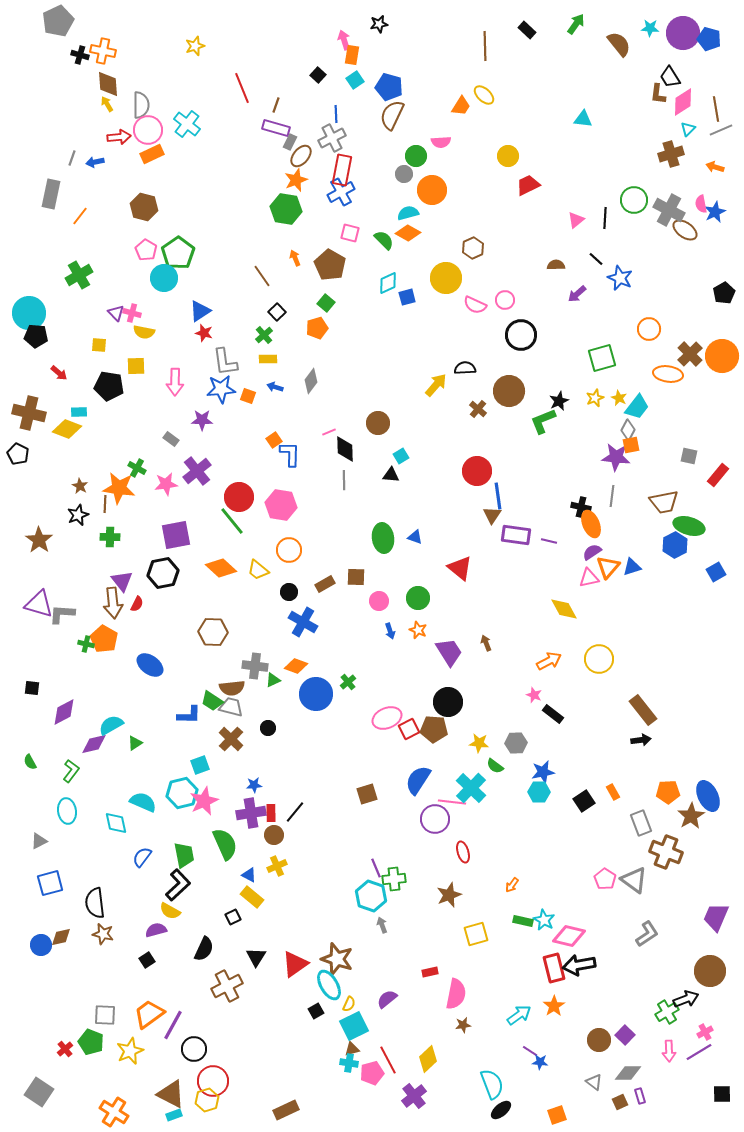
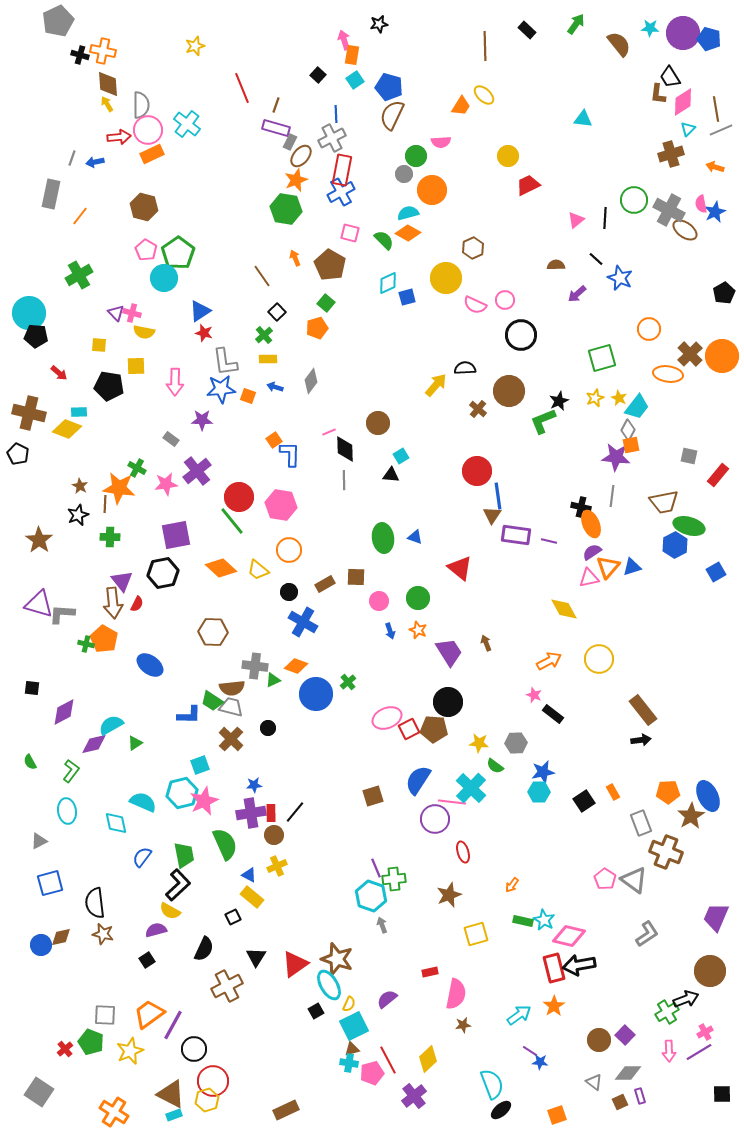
brown square at (367, 794): moved 6 px right, 2 px down
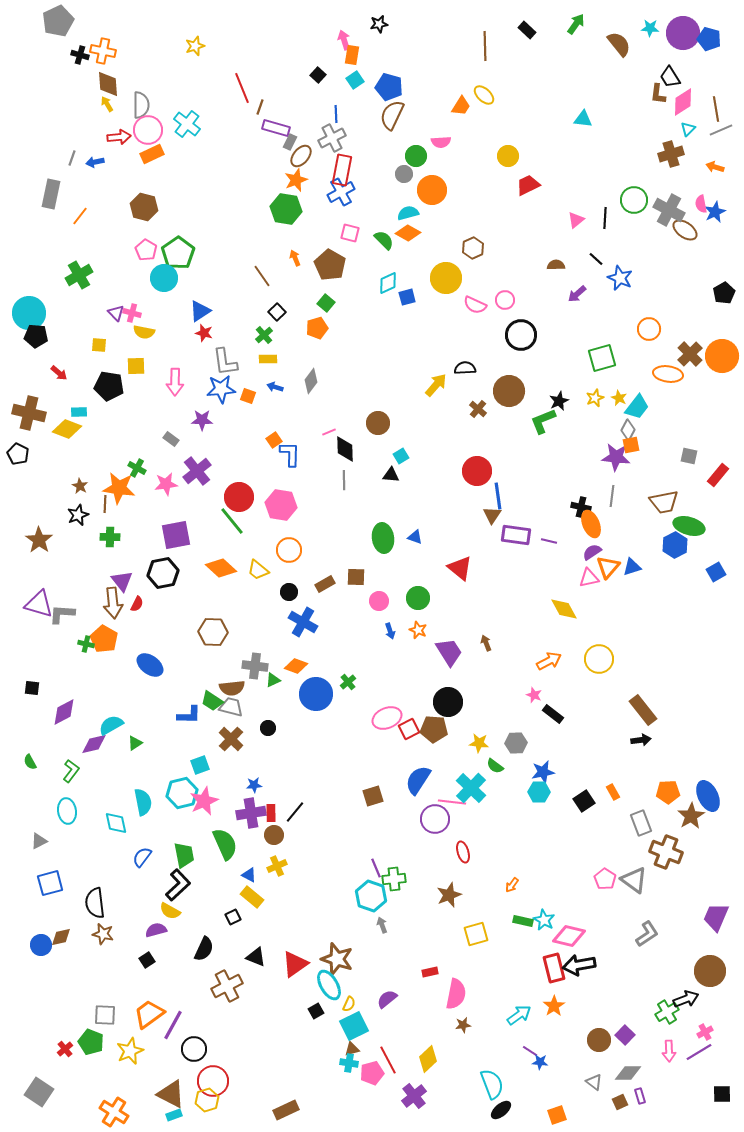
brown line at (276, 105): moved 16 px left, 2 px down
cyan semicircle at (143, 802): rotated 56 degrees clockwise
black triangle at (256, 957): rotated 40 degrees counterclockwise
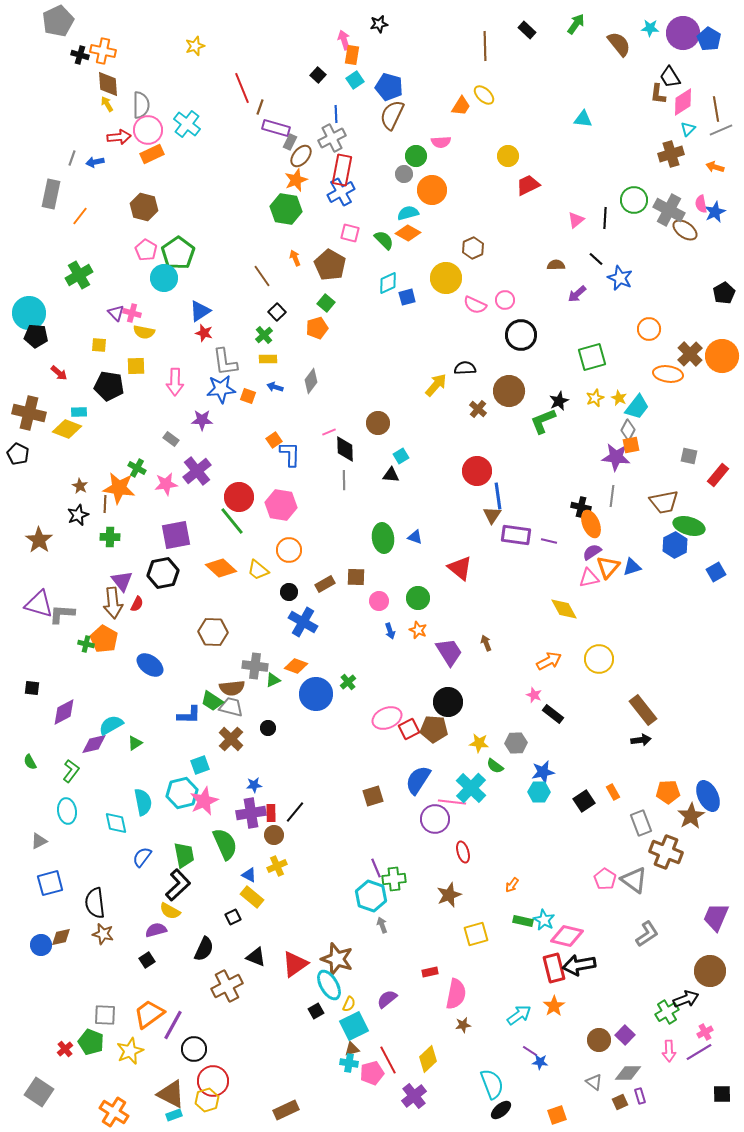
blue pentagon at (709, 39): rotated 15 degrees clockwise
green square at (602, 358): moved 10 px left, 1 px up
pink diamond at (569, 936): moved 2 px left
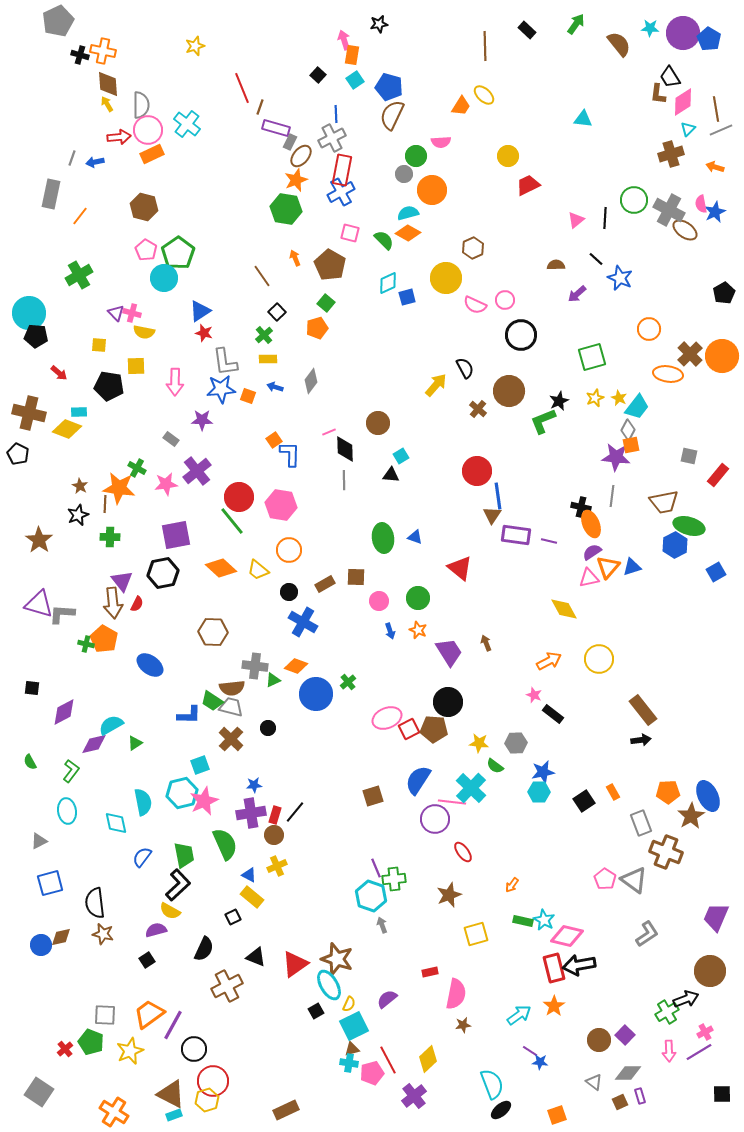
black semicircle at (465, 368): rotated 65 degrees clockwise
red rectangle at (271, 813): moved 4 px right, 2 px down; rotated 18 degrees clockwise
red ellipse at (463, 852): rotated 20 degrees counterclockwise
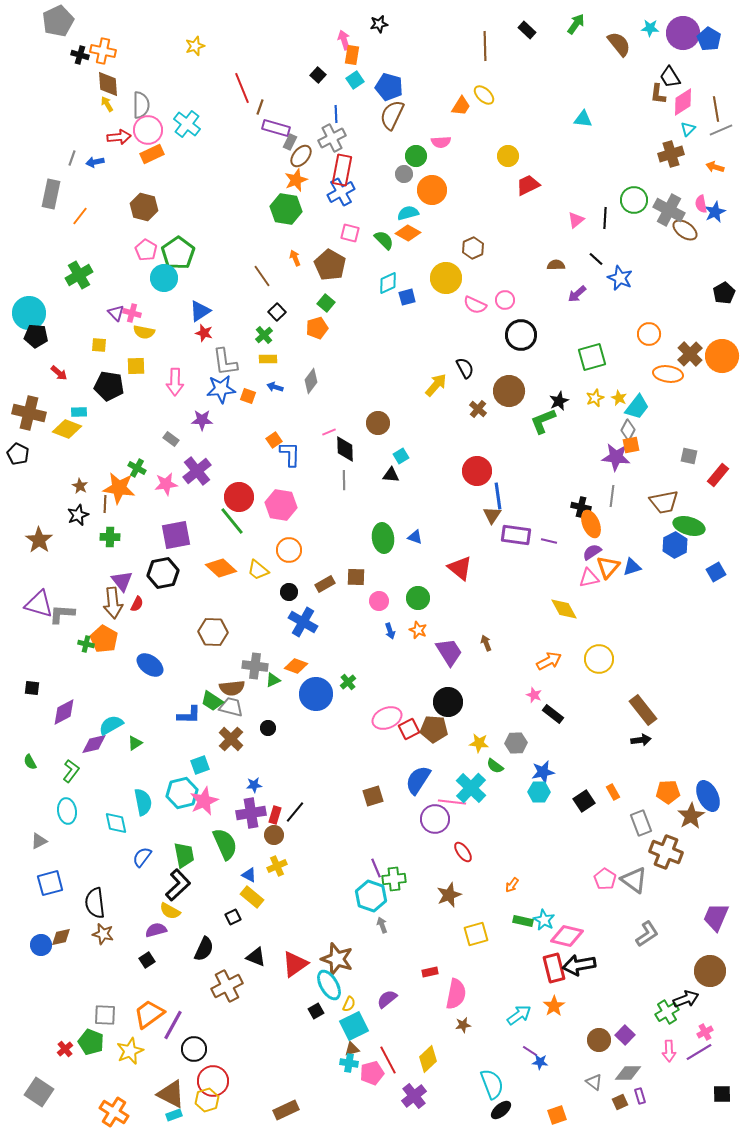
orange circle at (649, 329): moved 5 px down
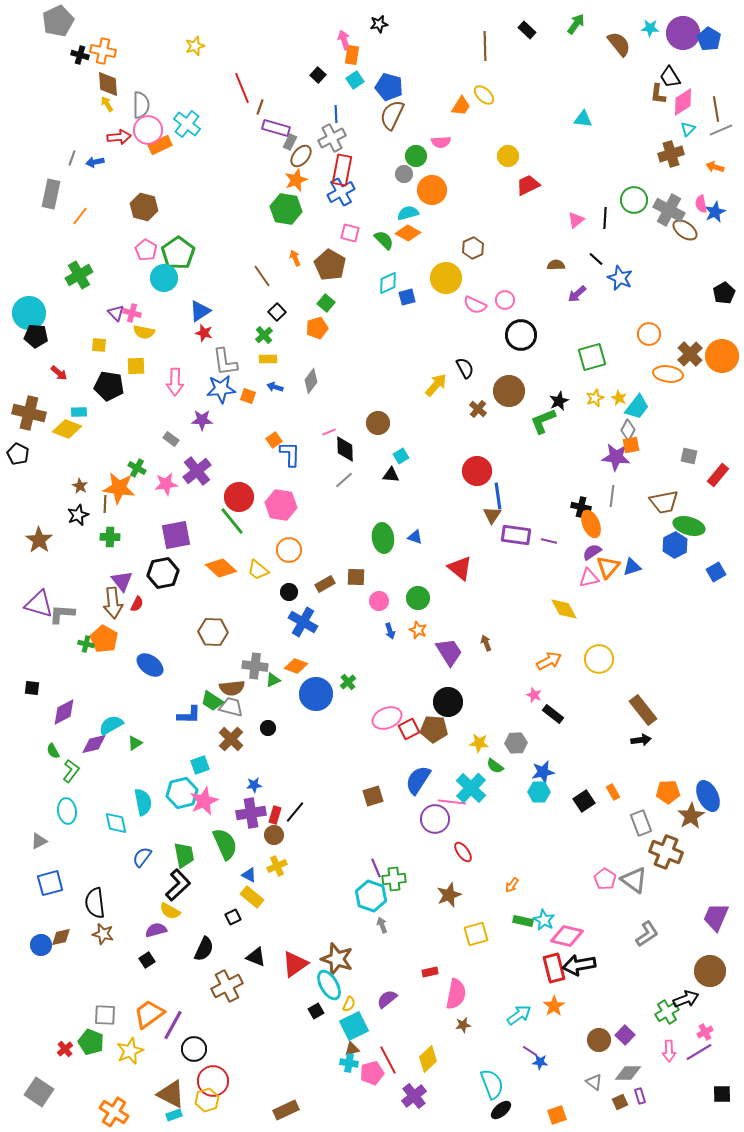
orange rectangle at (152, 154): moved 8 px right, 9 px up
gray line at (344, 480): rotated 48 degrees clockwise
green semicircle at (30, 762): moved 23 px right, 11 px up
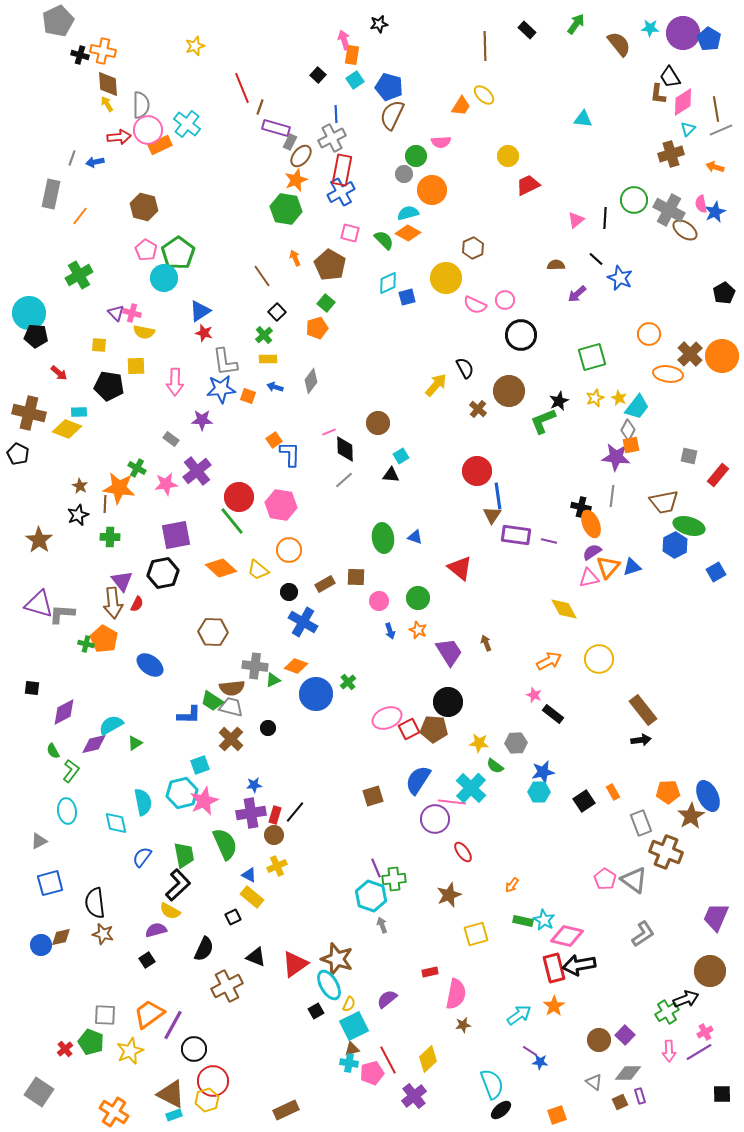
gray L-shape at (647, 934): moved 4 px left
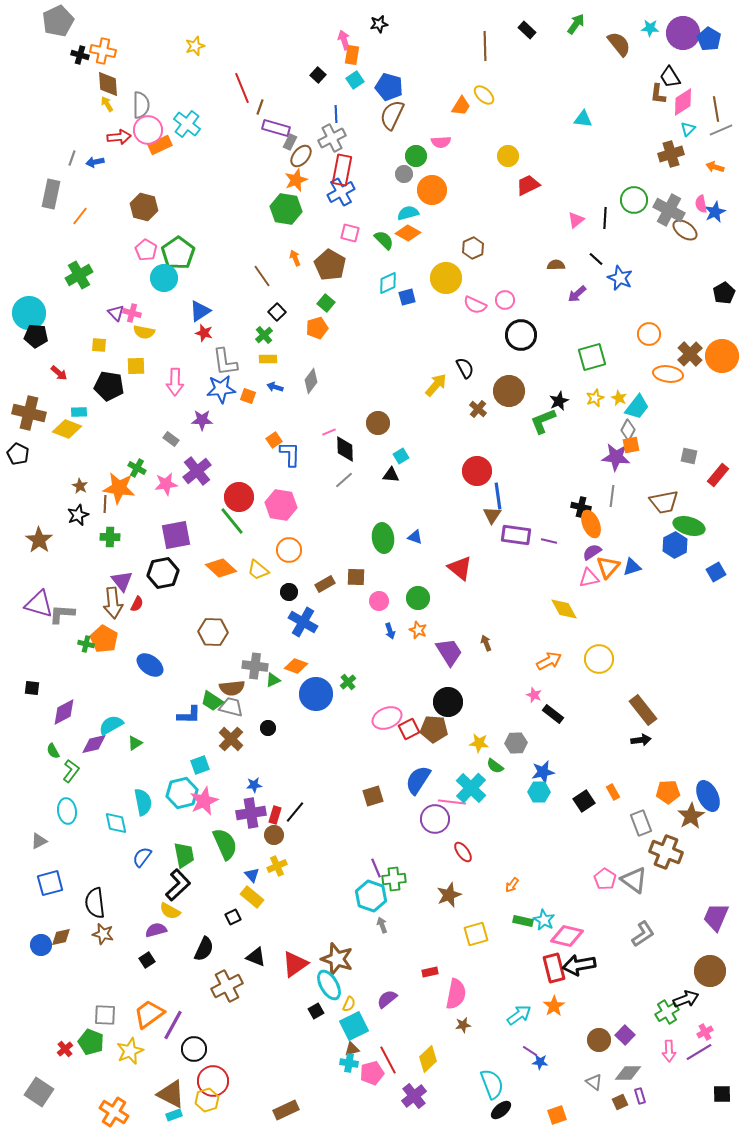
blue triangle at (249, 875): moved 3 px right; rotated 21 degrees clockwise
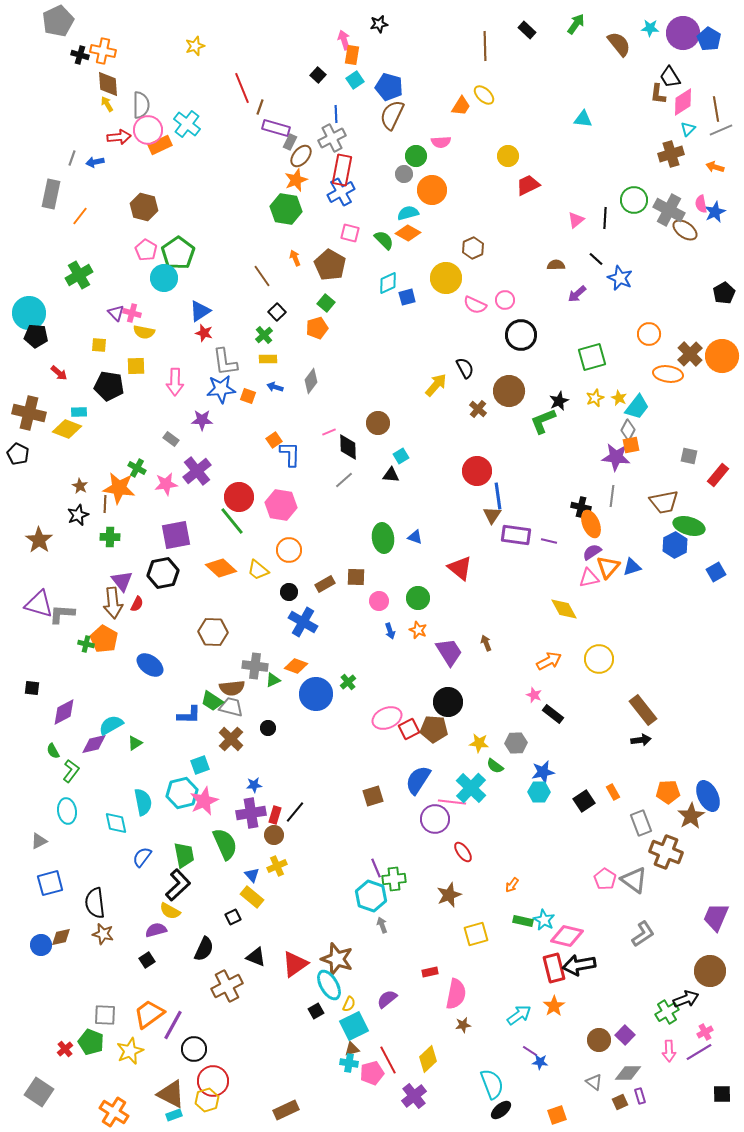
black diamond at (345, 449): moved 3 px right, 2 px up
